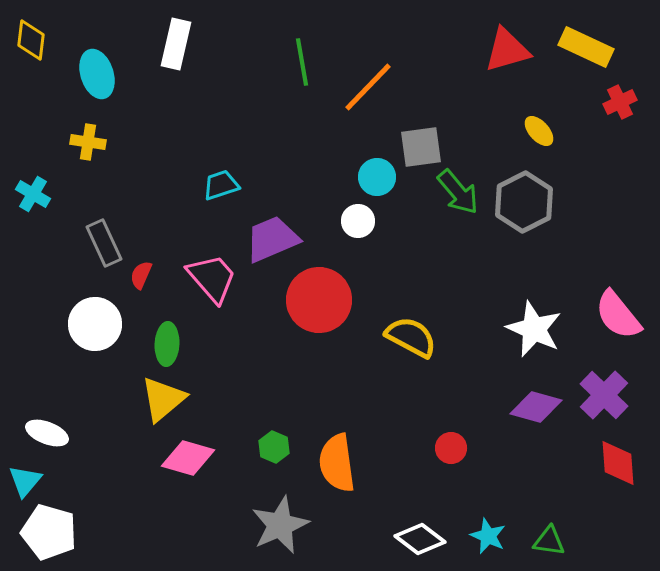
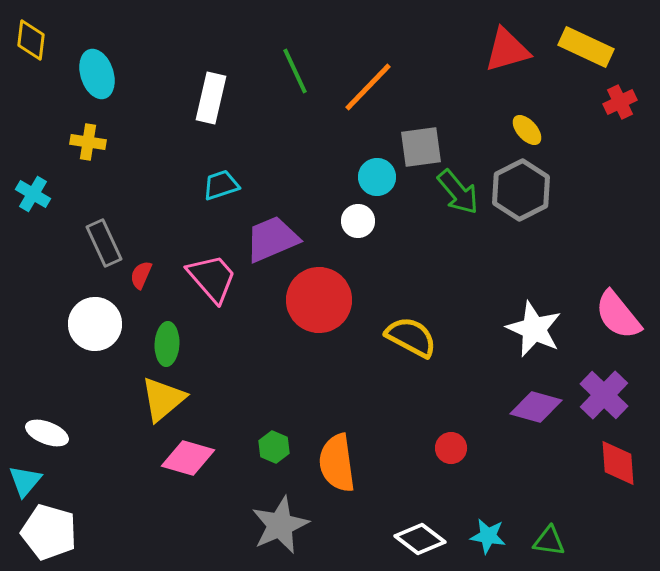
white rectangle at (176, 44): moved 35 px right, 54 px down
green line at (302, 62): moved 7 px left, 9 px down; rotated 15 degrees counterclockwise
yellow ellipse at (539, 131): moved 12 px left, 1 px up
gray hexagon at (524, 202): moved 3 px left, 12 px up
cyan star at (488, 536): rotated 15 degrees counterclockwise
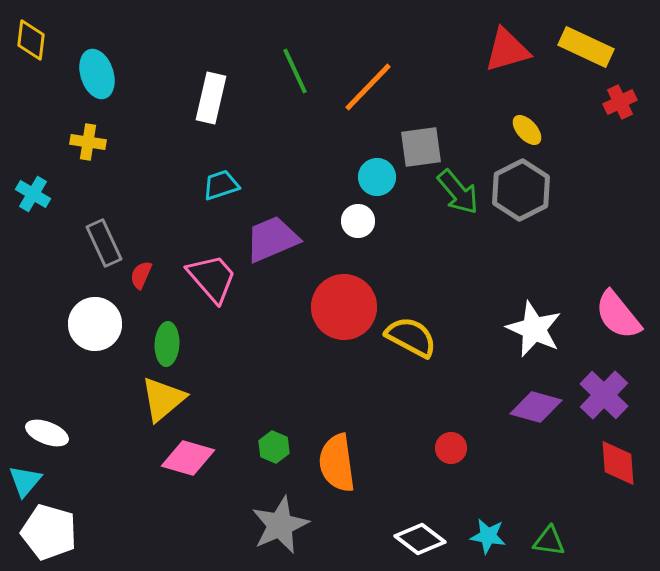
red circle at (319, 300): moved 25 px right, 7 px down
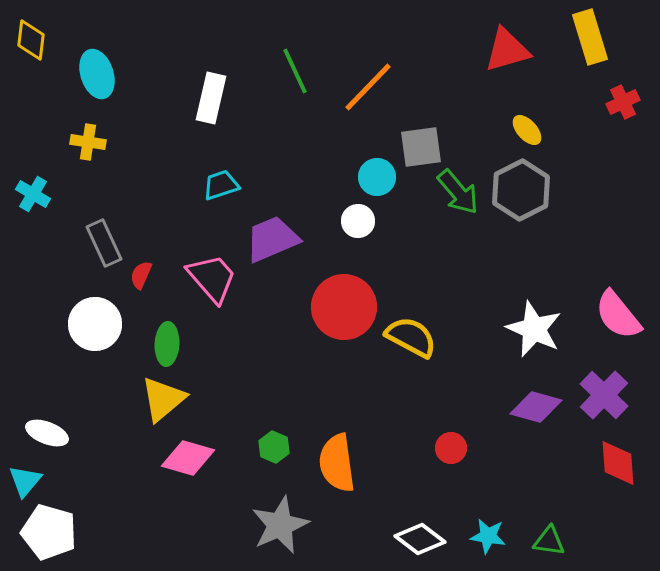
yellow rectangle at (586, 47): moved 4 px right, 10 px up; rotated 48 degrees clockwise
red cross at (620, 102): moved 3 px right
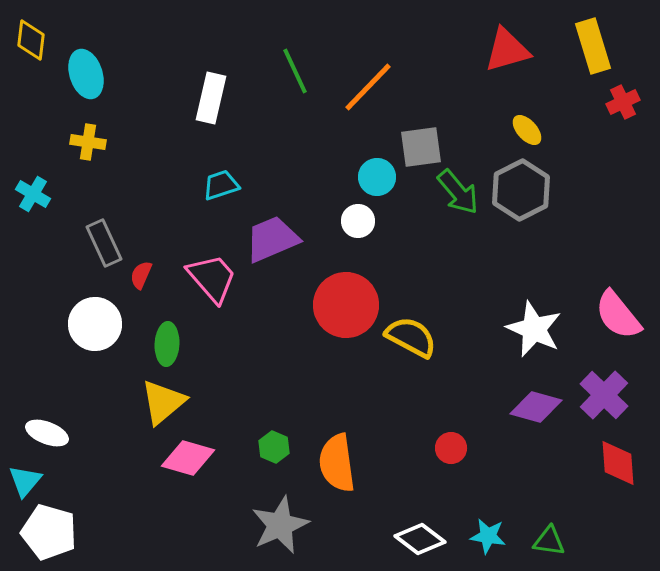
yellow rectangle at (590, 37): moved 3 px right, 9 px down
cyan ellipse at (97, 74): moved 11 px left
red circle at (344, 307): moved 2 px right, 2 px up
yellow triangle at (163, 399): moved 3 px down
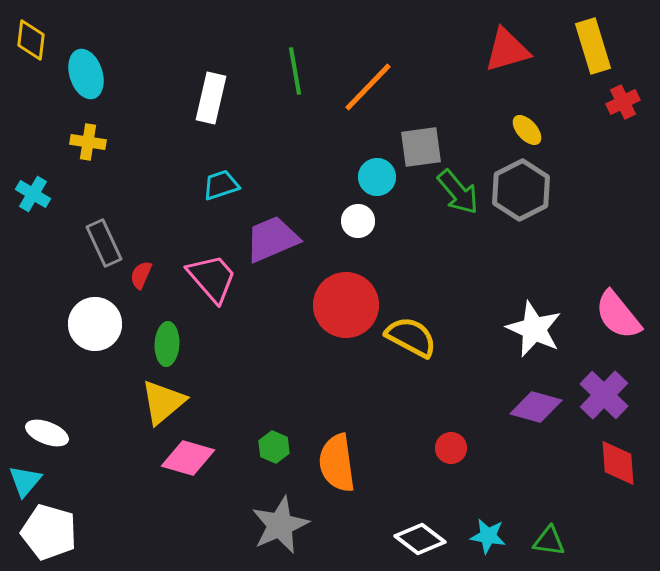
green line at (295, 71): rotated 15 degrees clockwise
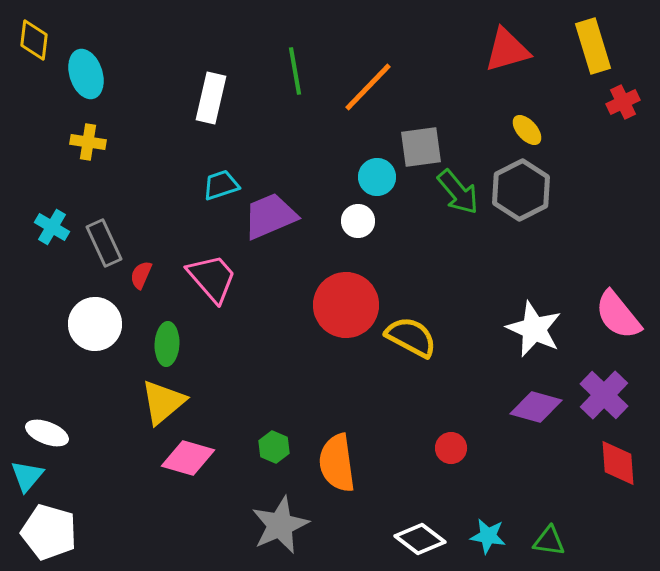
yellow diamond at (31, 40): moved 3 px right
cyan cross at (33, 194): moved 19 px right, 33 px down
purple trapezoid at (272, 239): moved 2 px left, 23 px up
cyan triangle at (25, 481): moved 2 px right, 5 px up
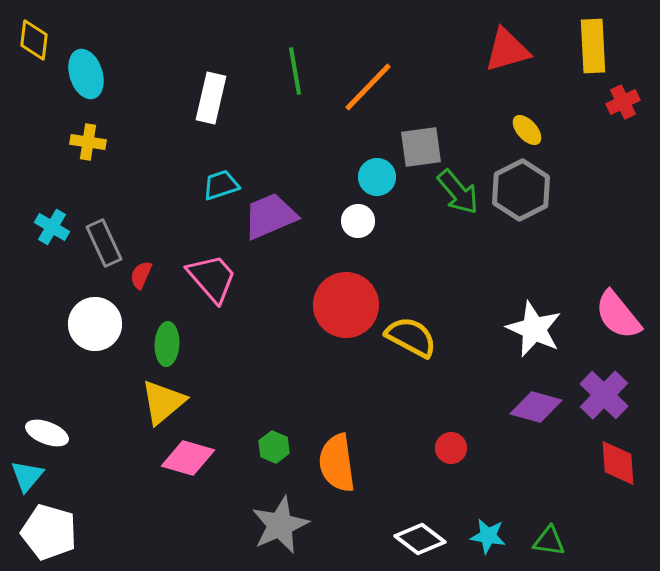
yellow rectangle at (593, 46): rotated 14 degrees clockwise
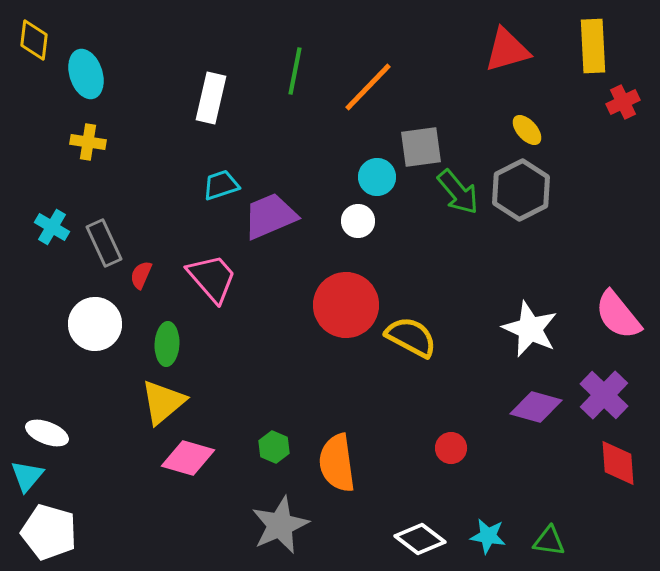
green line at (295, 71): rotated 21 degrees clockwise
white star at (534, 329): moved 4 px left
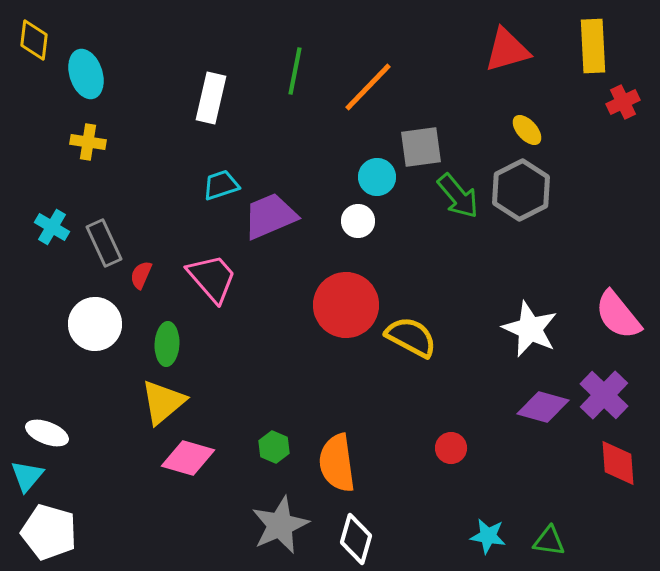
green arrow at (458, 192): moved 4 px down
purple diamond at (536, 407): moved 7 px right
white diamond at (420, 539): moved 64 px left; rotated 69 degrees clockwise
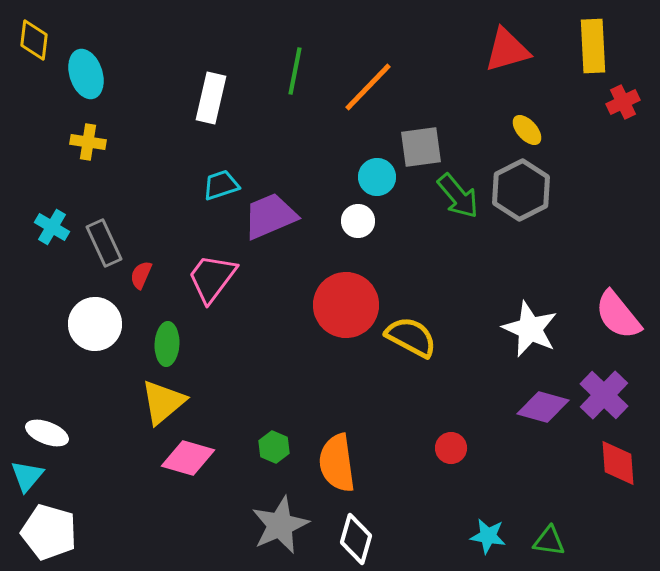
pink trapezoid at (212, 278): rotated 102 degrees counterclockwise
